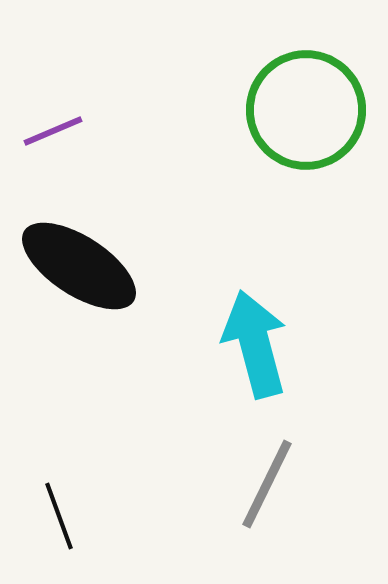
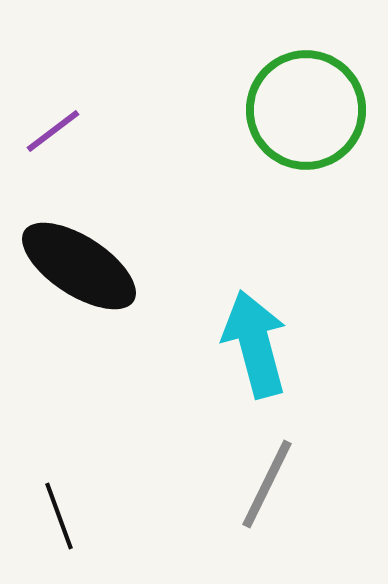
purple line: rotated 14 degrees counterclockwise
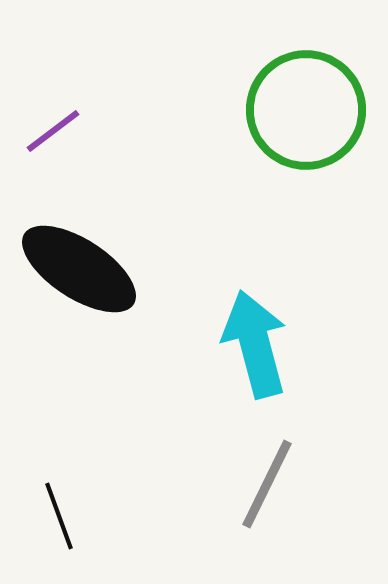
black ellipse: moved 3 px down
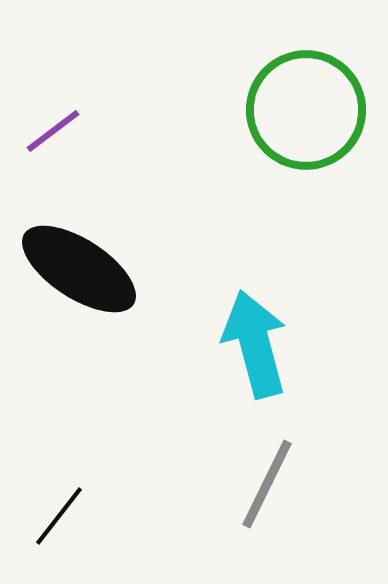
black line: rotated 58 degrees clockwise
